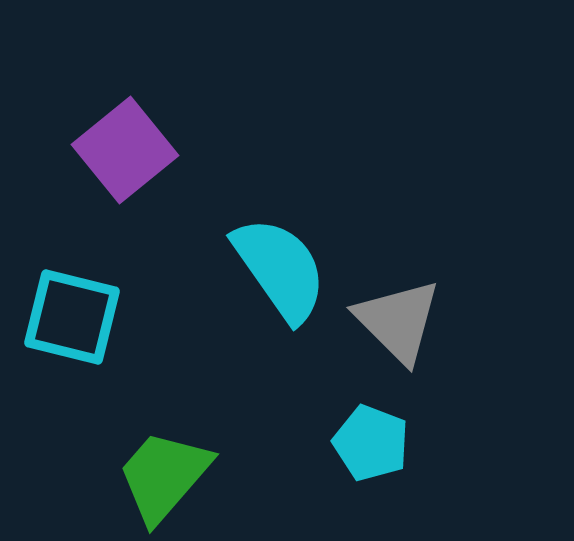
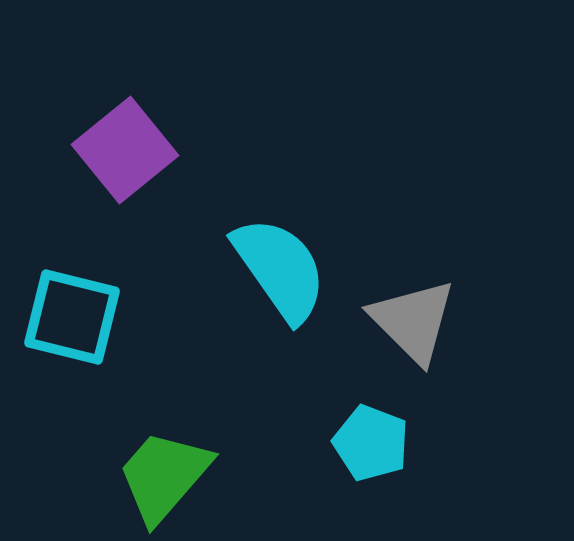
gray triangle: moved 15 px right
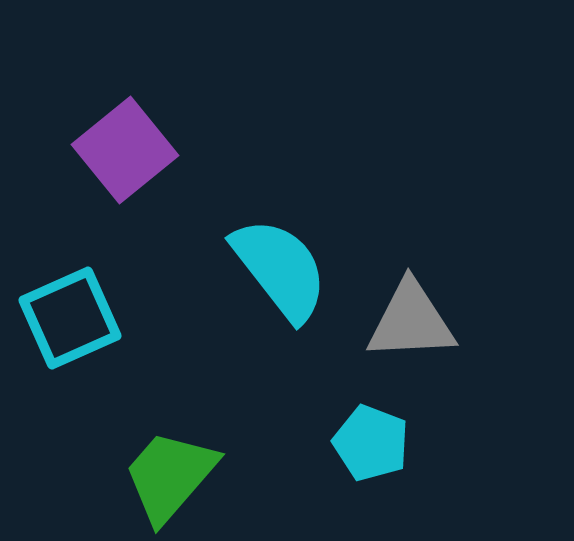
cyan semicircle: rotated 3 degrees counterclockwise
cyan square: moved 2 px left, 1 px down; rotated 38 degrees counterclockwise
gray triangle: moved 2 px left; rotated 48 degrees counterclockwise
green trapezoid: moved 6 px right
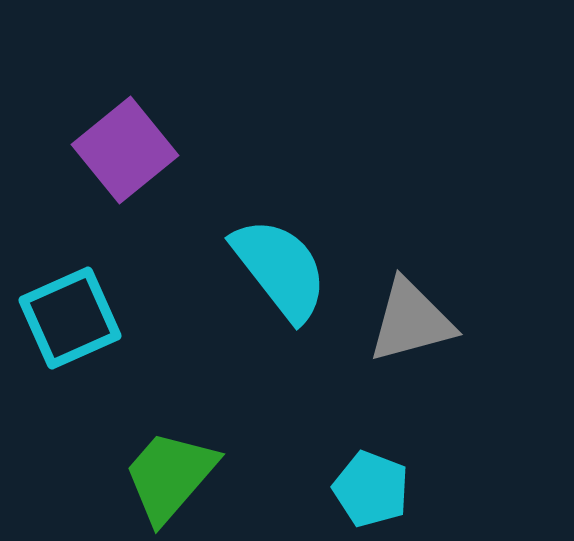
gray triangle: rotated 12 degrees counterclockwise
cyan pentagon: moved 46 px down
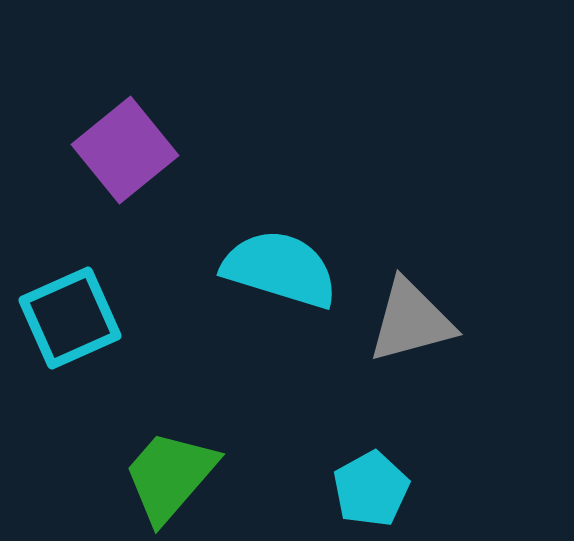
cyan semicircle: rotated 35 degrees counterclockwise
cyan pentagon: rotated 22 degrees clockwise
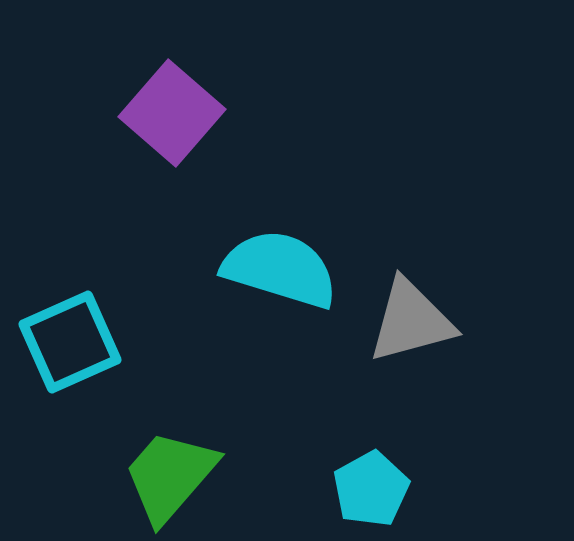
purple square: moved 47 px right, 37 px up; rotated 10 degrees counterclockwise
cyan square: moved 24 px down
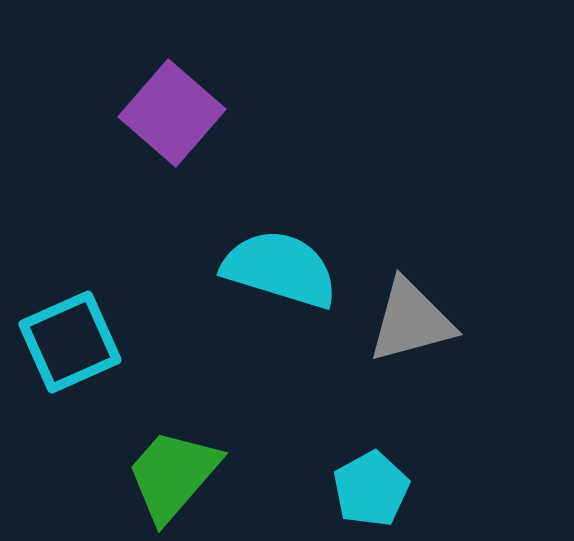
green trapezoid: moved 3 px right, 1 px up
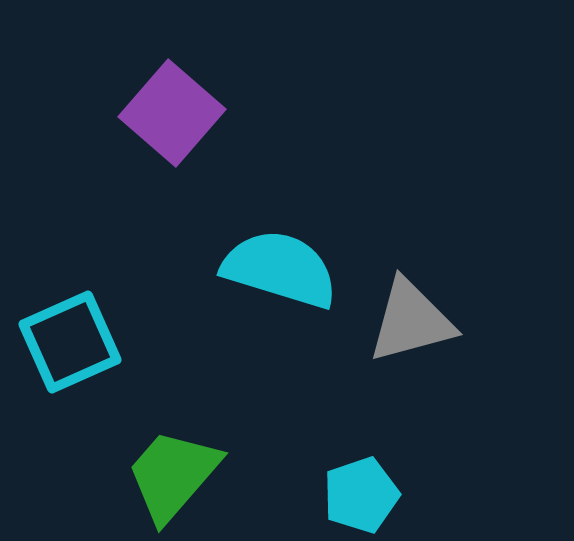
cyan pentagon: moved 10 px left, 6 px down; rotated 10 degrees clockwise
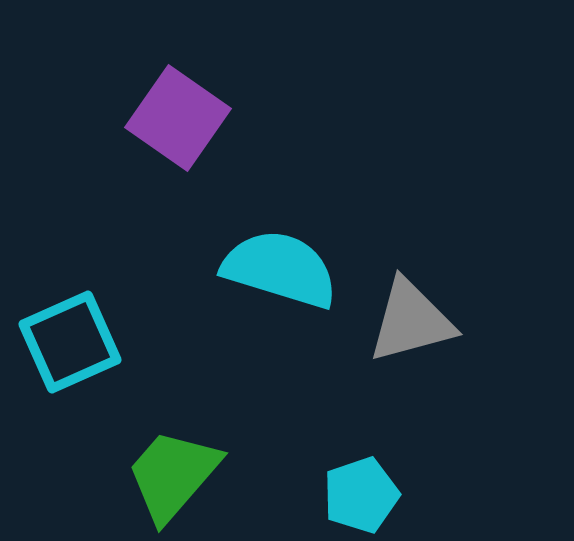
purple square: moved 6 px right, 5 px down; rotated 6 degrees counterclockwise
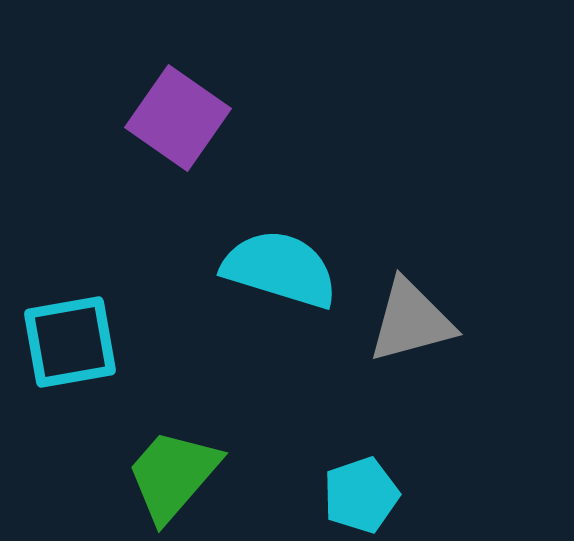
cyan square: rotated 14 degrees clockwise
